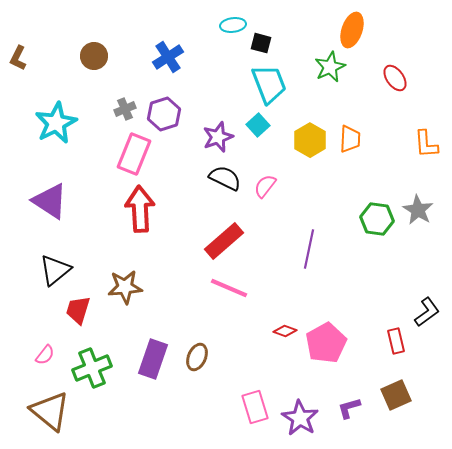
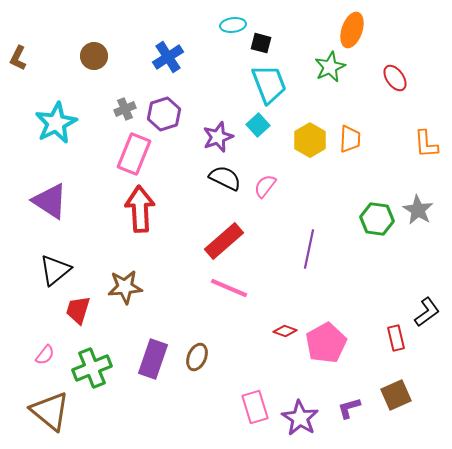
red rectangle at (396, 341): moved 3 px up
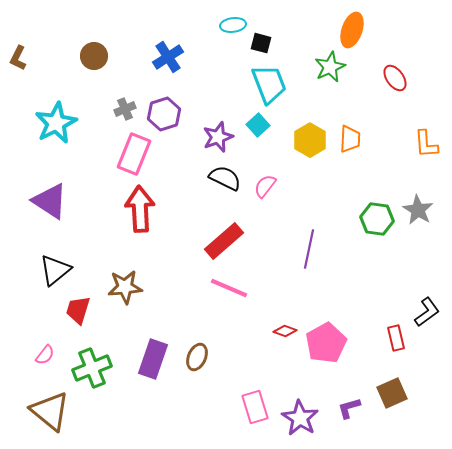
brown square at (396, 395): moved 4 px left, 2 px up
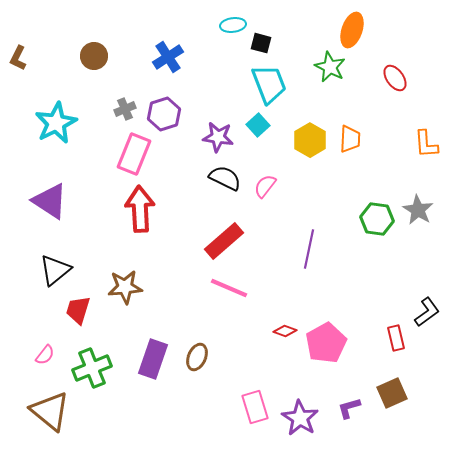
green star at (330, 67): rotated 20 degrees counterclockwise
purple star at (218, 137): rotated 28 degrees clockwise
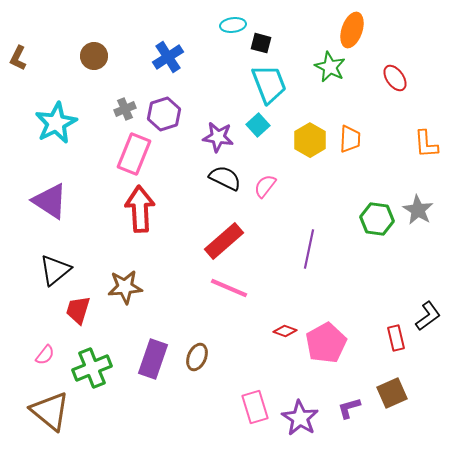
black L-shape at (427, 312): moved 1 px right, 4 px down
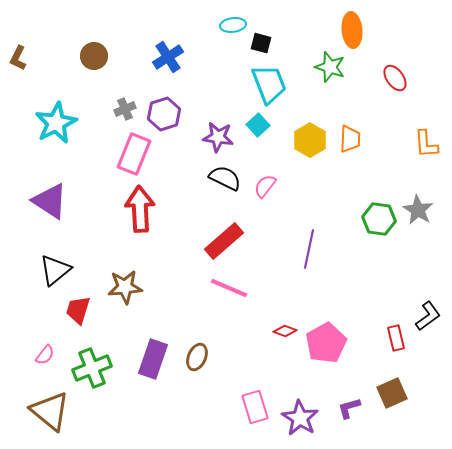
orange ellipse at (352, 30): rotated 24 degrees counterclockwise
green star at (330, 67): rotated 8 degrees counterclockwise
green hexagon at (377, 219): moved 2 px right
